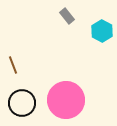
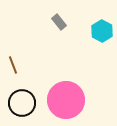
gray rectangle: moved 8 px left, 6 px down
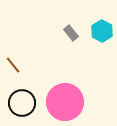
gray rectangle: moved 12 px right, 11 px down
brown line: rotated 18 degrees counterclockwise
pink circle: moved 1 px left, 2 px down
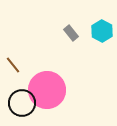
pink circle: moved 18 px left, 12 px up
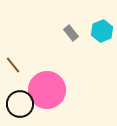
cyan hexagon: rotated 10 degrees clockwise
black circle: moved 2 px left, 1 px down
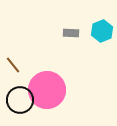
gray rectangle: rotated 49 degrees counterclockwise
black circle: moved 4 px up
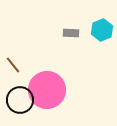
cyan hexagon: moved 1 px up
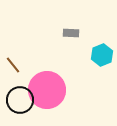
cyan hexagon: moved 25 px down
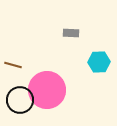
cyan hexagon: moved 3 px left, 7 px down; rotated 20 degrees clockwise
brown line: rotated 36 degrees counterclockwise
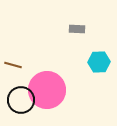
gray rectangle: moved 6 px right, 4 px up
black circle: moved 1 px right
